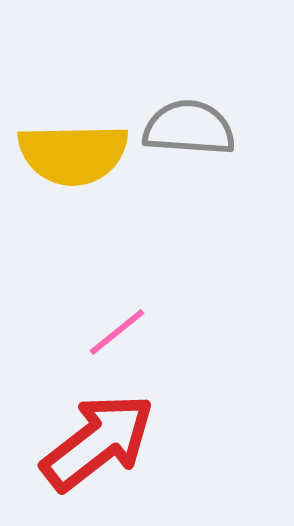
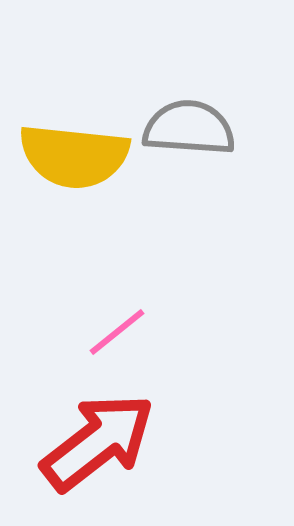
yellow semicircle: moved 1 px right, 2 px down; rotated 7 degrees clockwise
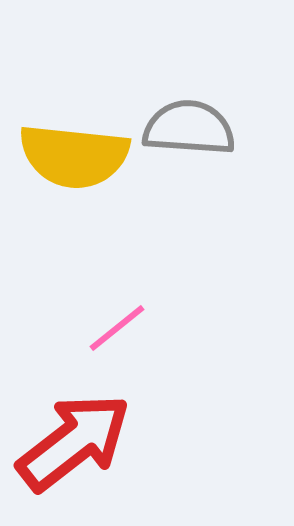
pink line: moved 4 px up
red arrow: moved 24 px left
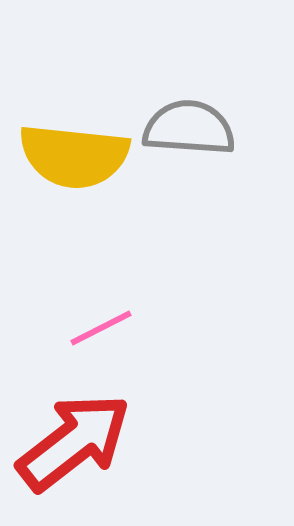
pink line: moved 16 px left; rotated 12 degrees clockwise
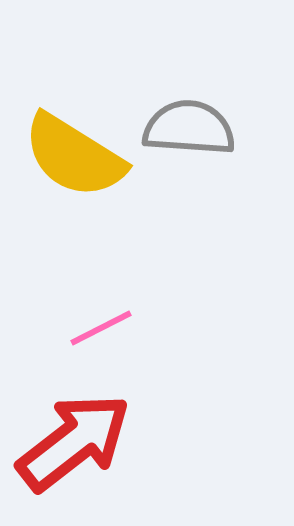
yellow semicircle: rotated 26 degrees clockwise
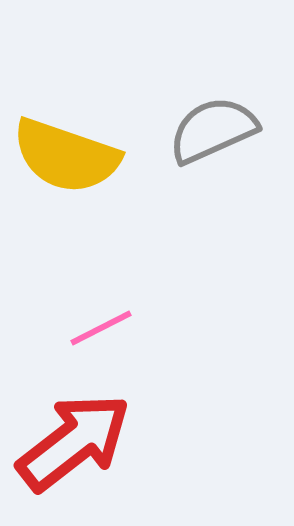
gray semicircle: moved 24 px right, 2 px down; rotated 28 degrees counterclockwise
yellow semicircle: moved 8 px left; rotated 13 degrees counterclockwise
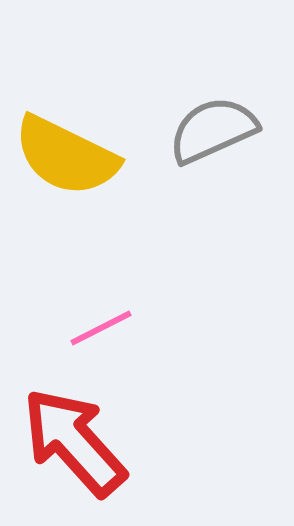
yellow semicircle: rotated 7 degrees clockwise
red arrow: rotated 94 degrees counterclockwise
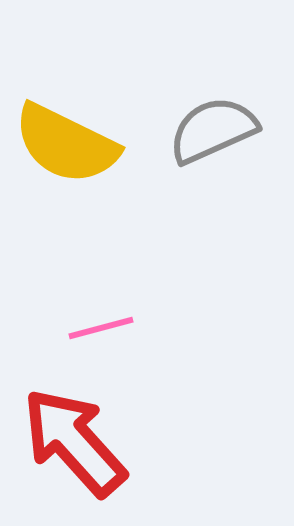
yellow semicircle: moved 12 px up
pink line: rotated 12 degrees clockwise
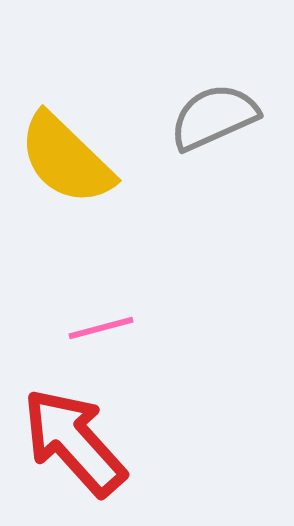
gray semicircle: moved 1 px right, 13 px up
yellow semicircle: moved 15 px down; rotated 18 degrees clockwise
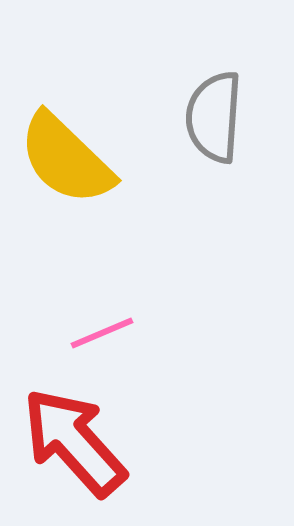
gray semicircle: rotated 62 degrees counterclockwise
pink line: moved 1 px right, 5 px down; rotated 8 degrees counterclockwise
